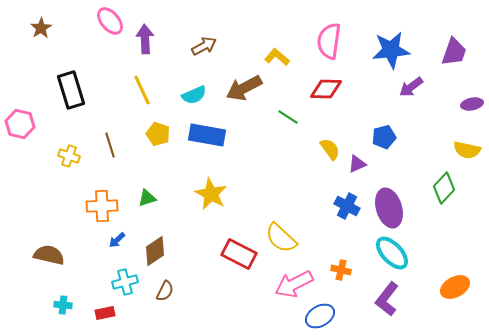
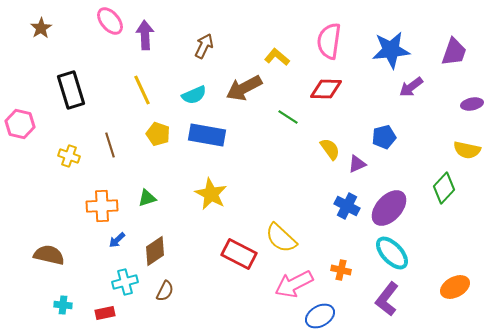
purple arrow at (145, 39): moved 4 px up
brown arrow at (204, 46): rotated 35 degrees counterclockwise
purple ellipse at (389, 208): rotated 60 degrees clockwise
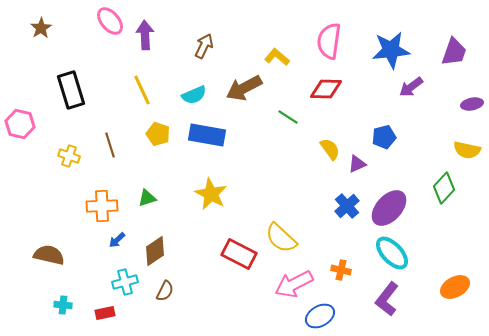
blue cross at (347, 206): rotated 20 degrees clockwise
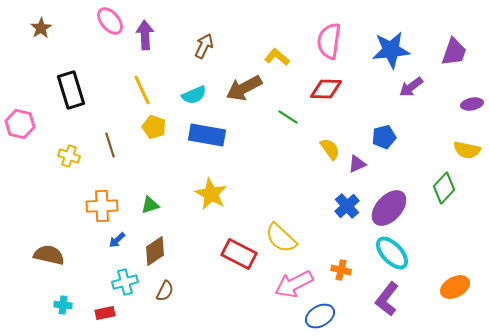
yellow pentagon at (158, 134): moved 4 px left, 7 px up
green triangle at (147, 198): moved 3 px right, 7 px down
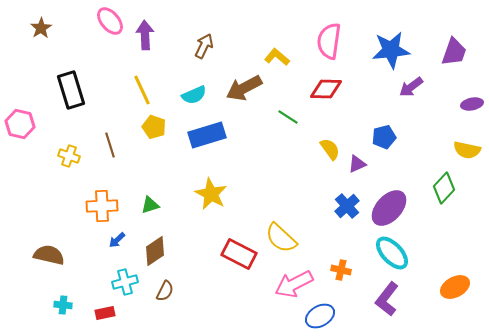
blue rectangle at (207, 135): rotated 27 degrees counterclockwise
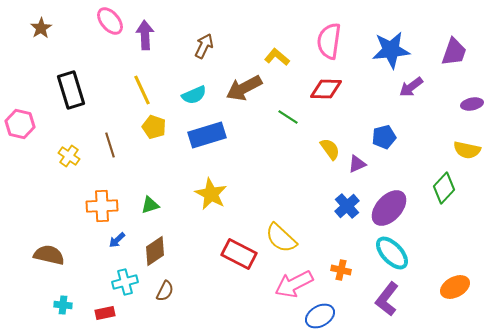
yellow cross at (69, 156): rotated 15 degrees clockwise
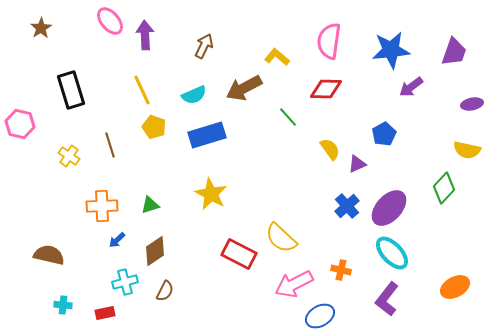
green line at (288, 117): rotated 15 degrees clockwise
blue pentagon at (384, 137): moved 3 px up; rotated 15 degrees counterclockwise
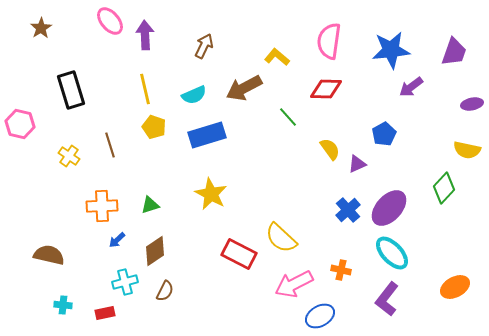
yellow line at (142, 90): moved 3 px right, 1 px up; rotated 12 degrees clockwise
blue cross at (347, 206): moved 1 px right, 4 px down
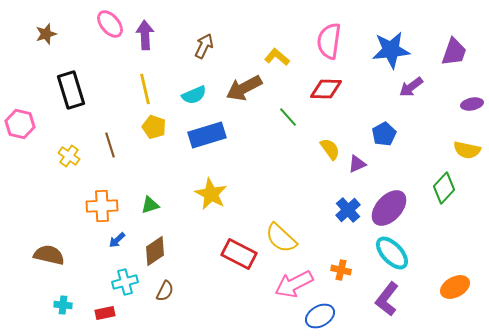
pink ellipse at (110, 21): moved 3 px down
brown star at (41, 28): moved 5 px right, 6 px down; rotated 15 degrees clockwise
